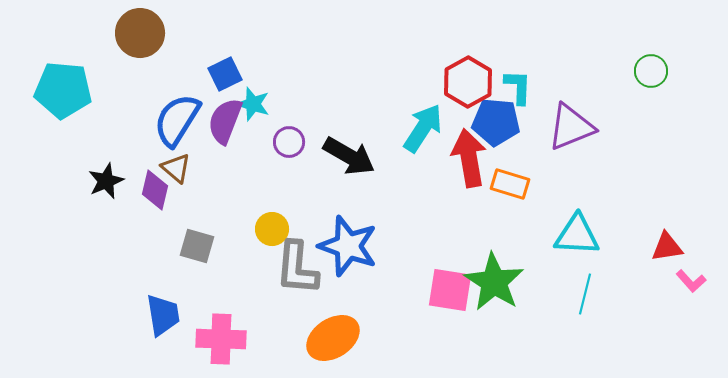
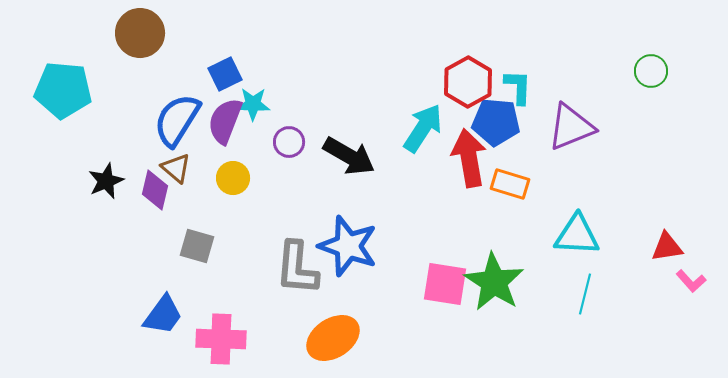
cyan star: rotated 16 degrees counterclockwise
yellow circle: moved 39 px left, 51 px up
pink square: moved 5 px left, 6 px up
blue trapezoid: rotated 45 degrees clockwise
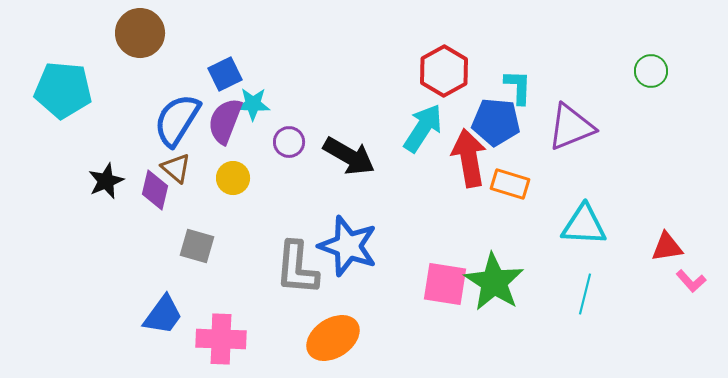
red hexagon: moved 24 px left, 11 px up
cyan triangle: moved 7 px right, 10 px up
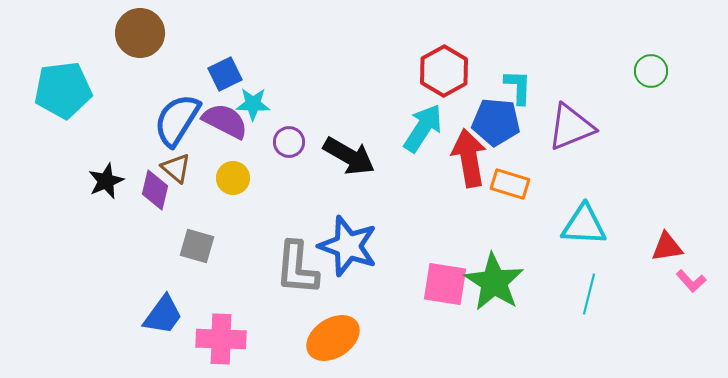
cyan pentagon: rotated 12 degrees counterclockwise
purple semicircle: rotated 96 degrees clockwise
cyan line: moved 4 px right
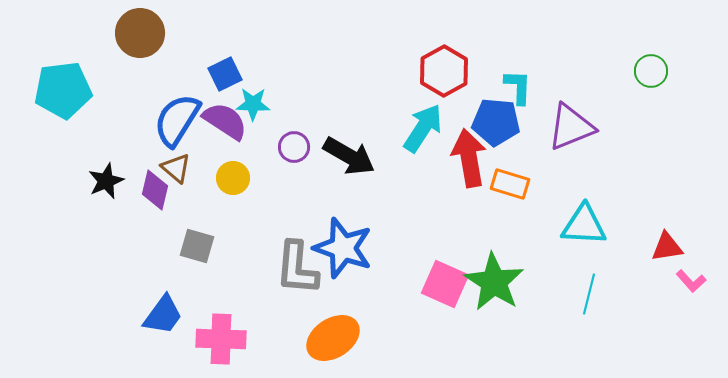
purple semicircle: rotated 6 degrees clockwise
purple circle: moved 5 px right, 5 px down
blue star: moved 5 px left, 2 px down
pink square: rotated 15 degrees clockwise
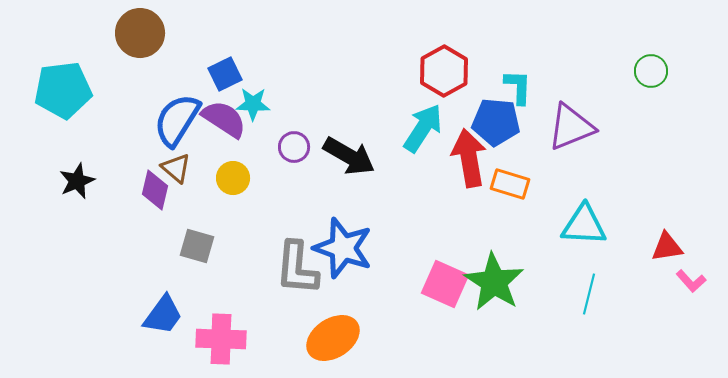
purple semicircle: moved 1 px left, 2 px up
black star: moved 29 px left
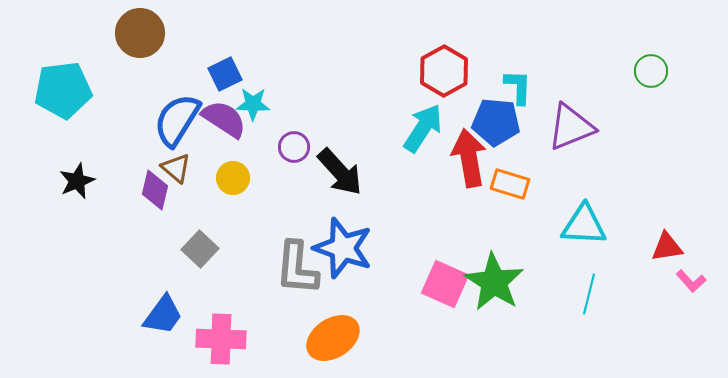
black arrow: moved 9 px left, 16 px down; rotated 18 degrees clockwise
gray square: moved 3 px right, 3 px down; rotated 27 degrees clockwise
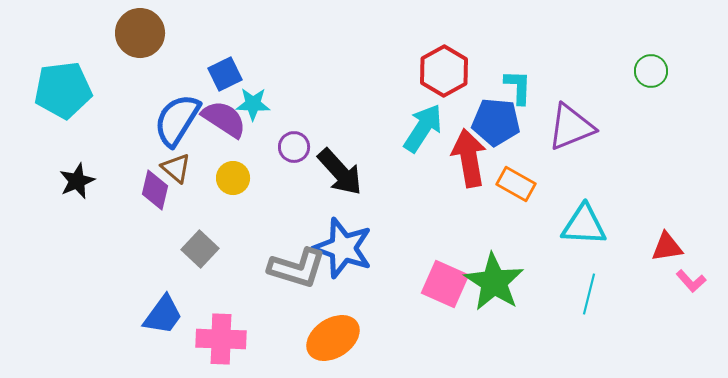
orange rectangle: moved 6 px right; rotated 12 degrees clockwise
gray L-shape: rotated 78 degrees counterclockwise
